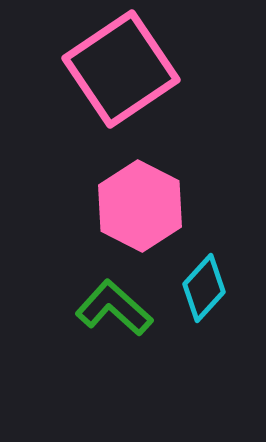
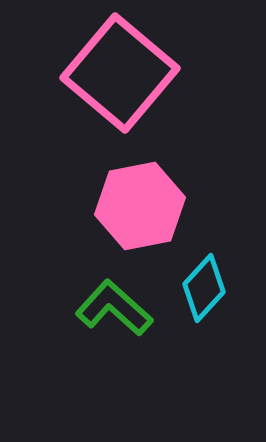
pink square: moved 1 px left, 4 px down; rotated 16 degrees counterclockwise
pink hexagon: rotated 22 degrees clockwise
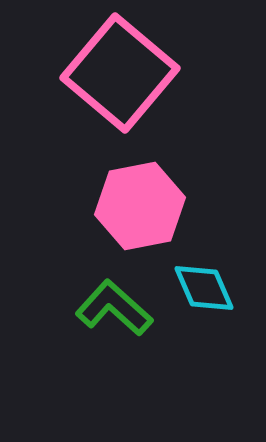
cyan diamond: rotated 66 degrees counterclockwise
